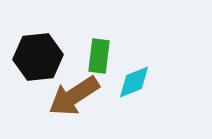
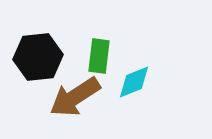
brown arrow: moved 1 px right, 1 px down
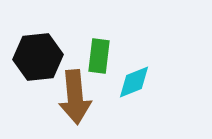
brown arrow: rotated 62 degrees counterclockwise
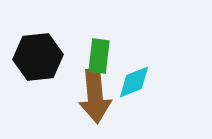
brown arrow: moved 20 px right, 1 px up
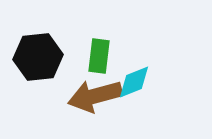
brown arrow: rotated 80 degrees clockwise
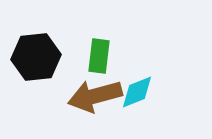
black hexagon: moved 2 px left
cyan diamond: moved 3 px right, 10 px down
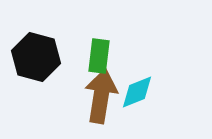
black hexagon: rotated 21 degrees clockwise
brown arrow: moved 6 px right; rotated 114 degrees clockwise
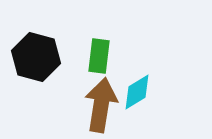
cyan diamond: rotated 9 degrees counterclockwise
brown arrow: moved 9 px down
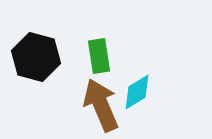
green rectangle: rotated 16 degrees counterclockwise
brown arrow: rotated 32 degrees counterclockwise
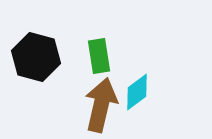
cyan diamond: rotated 6 degrees counterclockwise
brown arrow: rotated 36 degrees clockwise
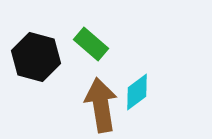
green rectangle: moved 8 px left, 12 px up; rotated 40 degrees counterclockwise
brown arrow: rotated 22 degrees counterclockwise
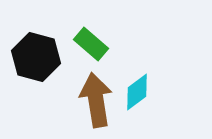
brown arrow: moved 5 px left, 5 px up
